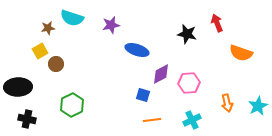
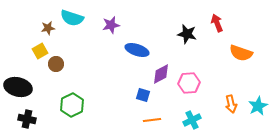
black ellipse: rotated 16 degrees clockwise
orange arrow: moved 4 px right, 1 px down
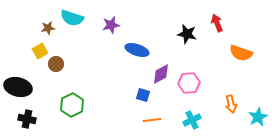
cyan star: moved 11 px down
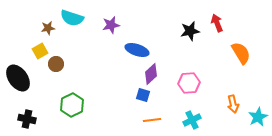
black star: moved 3 px right, 3 px up; rotated 24 degrees counterclockwise
orange semicircle: rotated 140 degrees counterclockwise
purple diamond: moved 10 px left; rotated 15 degrees counterclockwise
black ellipse: moved 9 px up; rotated 40 degrees clockwise
orange arrow: moved 2 px right
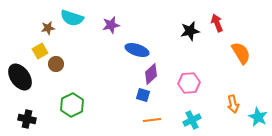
black ellipse: moved 2 px right, 1 px up
cyan star: rotated 18 degrees counterclockwise
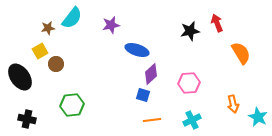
cyan semicircle: rotated 70 degrees counterclockwise
green hexagon: rotated 20 degrees clockwise
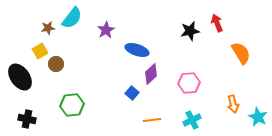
purple star: moved 5 px left, 5 px down; rotated 18 degrees counterclockwise
blue square: moved 11 px left, 2 px up; rotated 24 degrees clockwise
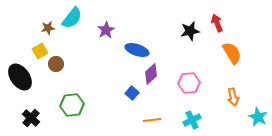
orange semicircle: moved 9 px left
orange arrow: moved 7 px up
black cross: moved 4 px right, 1 px up; rotated 30 degrees clockwise
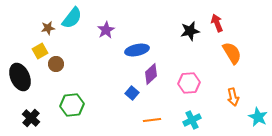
blue ellipse: rotated 30 degrees counterclockwise
black ellipse: rotated 12 degrees clockwise
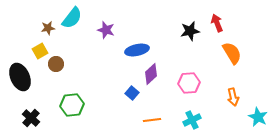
purple star: rotated 24 degrees counterclockwise
